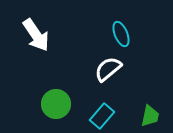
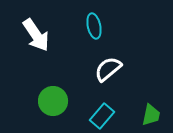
cyan ellipse: moved 27 px left, 8 px up; rotated 10 degrees clockwise
green circle: moved 3 px left, 3 px up
green trapezoid: moved 1 px right, 1 px up
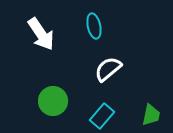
white arrow: moved 5 px right, 1 px up
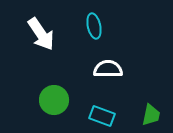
white semicircle: rotated 40 degrees clockwise
green circle: moved 1 px right, 1 px up
cyan rectangle: rotated 70 degrees clockwise
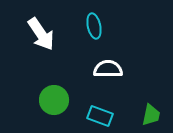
cyan rectangle: moved 2 px left
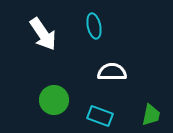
white arrow: moved 2 px right
white semicircle: moved 4 px right, 3 px down
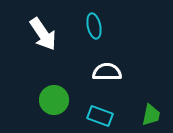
white semicircle: moved 5 px left
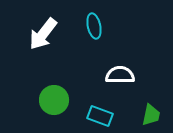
white arrow: rotated 72 degrees clockwise
white semicircle: moved 13 px right, 3 px down
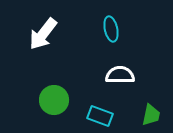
cyan ellipse: moved 17 px right, 3 px down
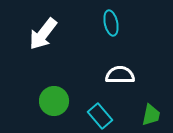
cyan ellipse: moved 6 px up
green circle: moved 1 px down
cyan rectangle: rotated 30 degrees clockwise
